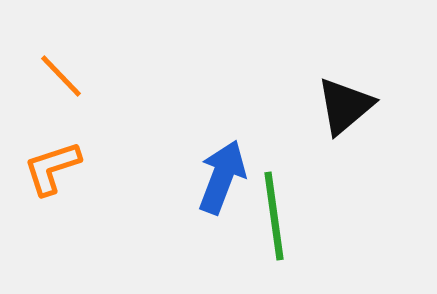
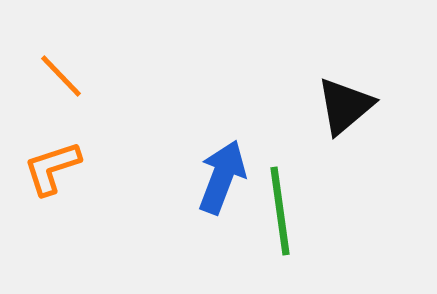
green line: moved 6 px right, 5 px up
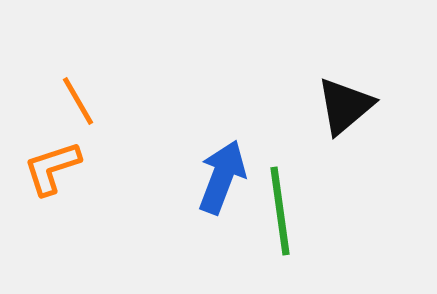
orange line: moved 17 px right, 25 px down; rotated 14 degrees clockwise
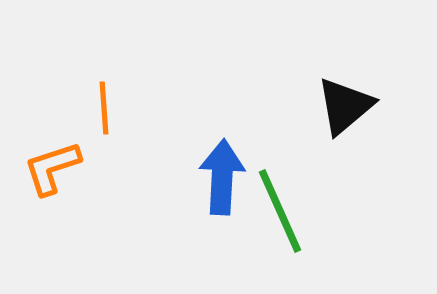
orange line: moved 26 px right, 7 px down; rotated 26 degrees clockwise
blue arrow: rotated 18 degrees counterclockwise
green line: rotated 16 degrees counterclockwise
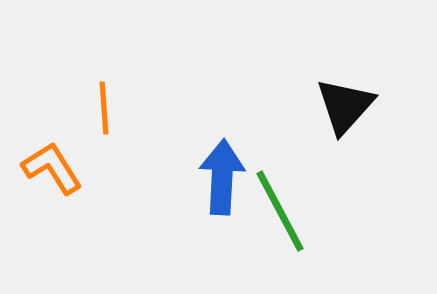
black triangle: rotated 8 degrees counterclockwise
orange L-shape: rotated 76 degrees clockwise
green line: rotated 4 degrees counterclockwise
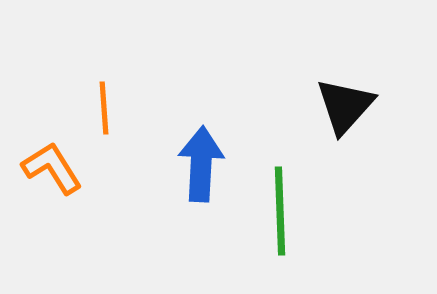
blue arrow: moved 21 px left, 13 px up
green line: rotated 26 degrees clockwise
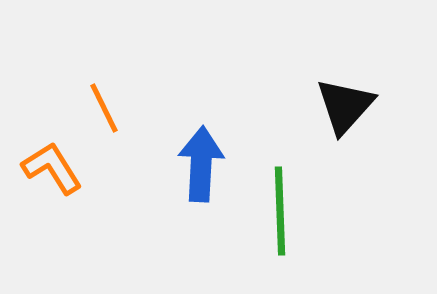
orange line: rotated 22 degrees counterclockwise
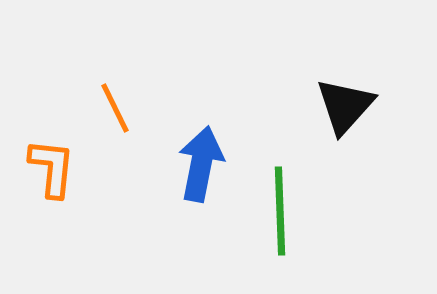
orange line: moved 11 px right
blue arrow: rotated 8 degrees clockwise
orange L-shape: rotated 38 degrees clockwise
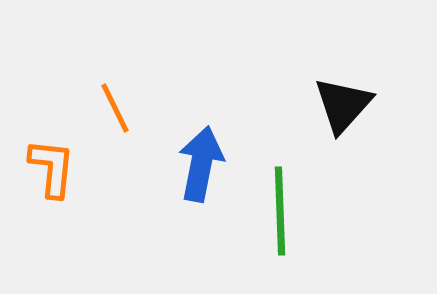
black triangle: moved 2 px left, 1 px up
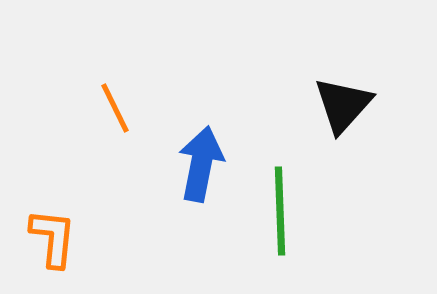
orange L-shape: moved 1 px right, 70 px down
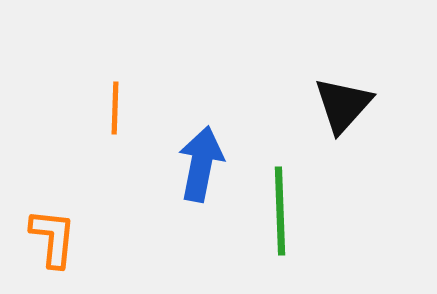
orange line: rotated 28 degrees clockwise
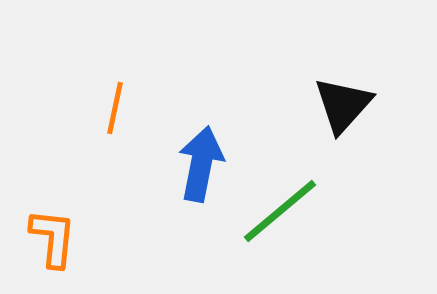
orange line: rotated 10 degrees clockwise
green line: rotated 52 degrees clockwise
